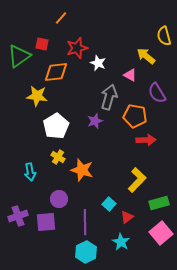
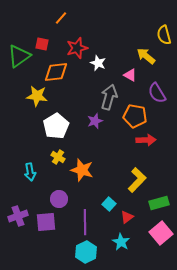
yellow semicircle: moved 1 px up
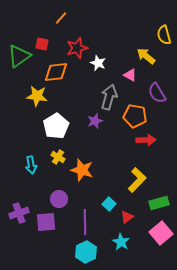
cyan arrow: moved 1 px right, 7 px up
purple cross: moved 1 px right, 3 px up
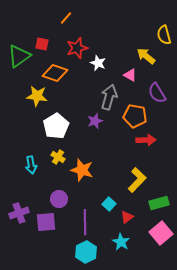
orange line: moved 5 px right
orange diamond: moved 1 px left, 1 px down; rotated 25 degrees clockwise
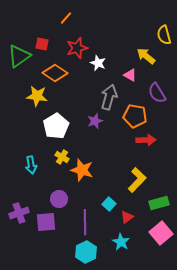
orange diamond: rotated 15 degrees clockwise
yellow cross: moved 4 px right
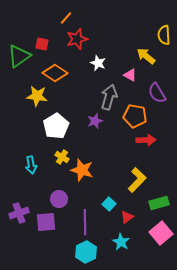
yellow semicircle: rotated 12 degrees clockwise
red star: moved 9 px up
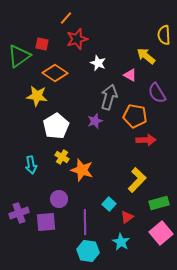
cyan hexagon: moved 2 px right, 1 px up; rotated 25 degrees counterclockwise
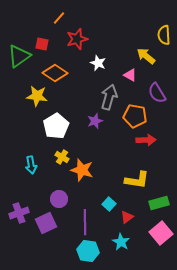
orange line: moved 7 px left
yellow L-shape: rotated 55 degrees clockwise
purple square: moved 1 px down; rotated 20 degrees counterclockwise
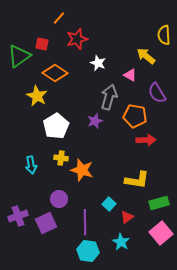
yellow star: rotated 20 degrees clockwise
yellow cross: moved 1 px left, 1 px down; rotated 24 degrees counterclockwise
purple cross: moved 1 px left, 3 px down
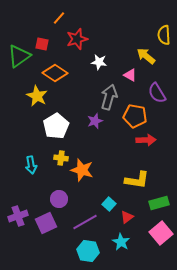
white star: moved 1 px right, 1 px up; rotated 14 degrees counterclockwise
purple line: rotated 60 degrees clockwise
